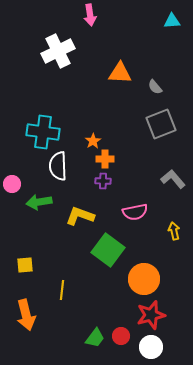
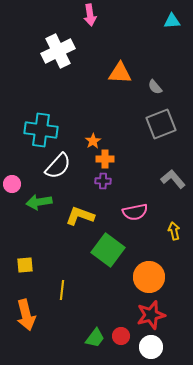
cyan cross: moved 2 px left, 2 px up
white semicircle: rotated 136 degrees counterclockwise
orange circle: moved 5 px right, 2 px up
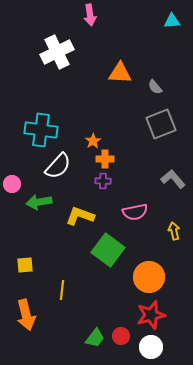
white cross: moved 1 px left, 1 px down
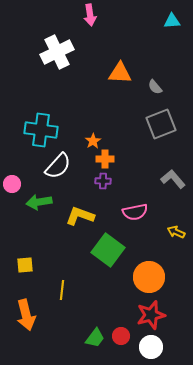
yellow arrow: moved 2 px right, 1 px down; rotated 54 degrees counterclockwise
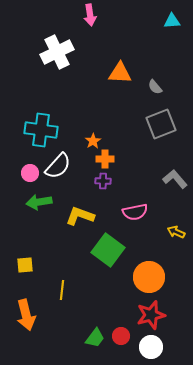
gray L-shape: moved 2 px right
pink circle: moved 18 px right, 11 px up
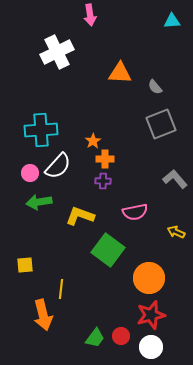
cyan cross: rotated 12 degrees counterclockwise
orange circle: moved 1 px down
yellow line: moved 1 px left, 1 px up
orange arrow: moved 17 px right
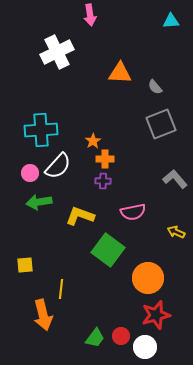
cyan triangle: moved 1 px left
pink semicircle: moved 2 px left
orange circle: moved 1 px left
red star: moved 5 px right
white circle: moved 6 px left
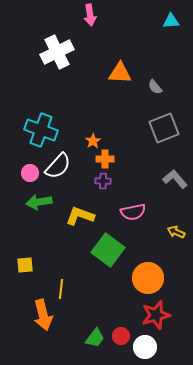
gray square: moved 3 px right, 4 px down
cyan cross: rotated 24 degrees clockwise
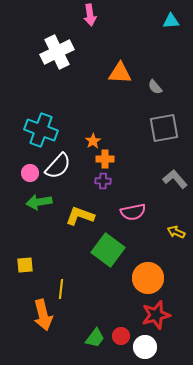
gray square: rotated 12 degrees clockwise
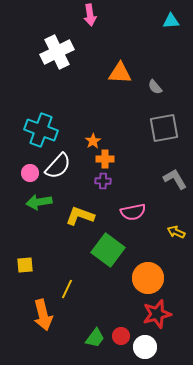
gray L-shape: rotated 10 degrees clockwise
yellow line: moved 6 px right; rotated 18 degrees clockwise
red star: moved 1 px right, 1 px up
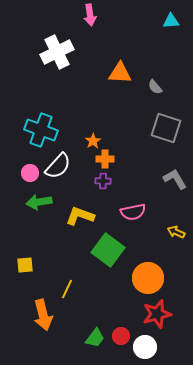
gray square: moved 2 px right; rotated 28 degrees clockwise
